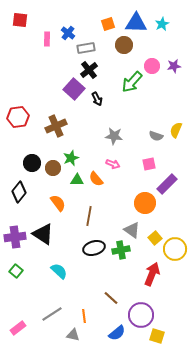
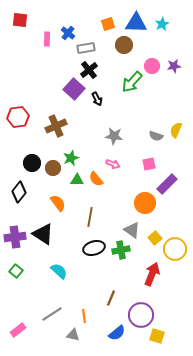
brown line at (89, 216): moved 1 px right, 1 px down
brown line at (111, 298): rotated 70 degrees clockwise
pink rectangle at (18, 328): moved 2 px down
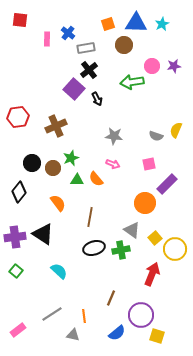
green arrow at (132, 82): rotated 40 degrees clockwise
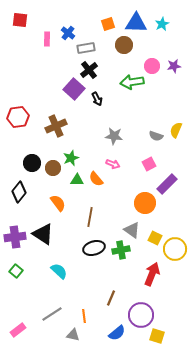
pink square at (149, 164): rotated 16 degrees counterclockwise
yellow square at (155, 238): rotated 24 degrees counterclockwise
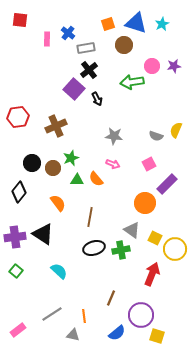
blue triangle at (136, 23): rotated 15 degrees clockwise
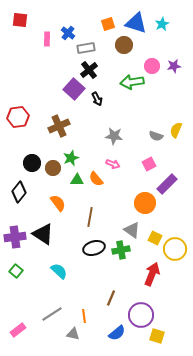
brown cross at (56, 126): moved 3 px right
gray triangle at (73, 335): moved 1 px up
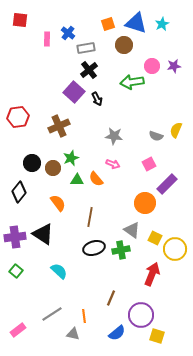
purple square at (74, 89): moved 3 px down
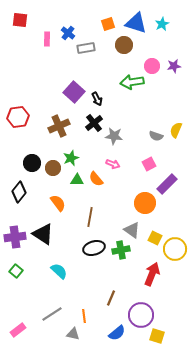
black cross at (89, 70): moved 5 px right, 53 px down
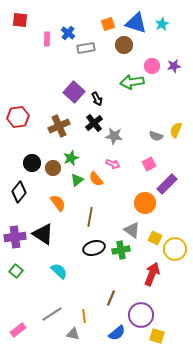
green triangle at (77, 180): rotated 40 degrees counterclockwise
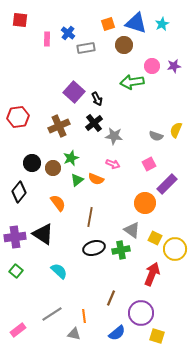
orange semicircle at (96, 179): rotated 28 degrees counterclockwise
purple circle at (141, 315): moved 2 px up
gray triangle at (73, 334): moved 1 px right
